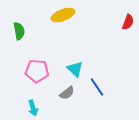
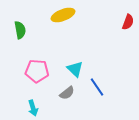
green semicircle: moved 1 px right, 1 px up
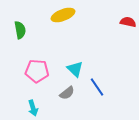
red semicircle: rotated 98 degrees counterclockwise
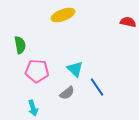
green semicircle: moved 15 px down
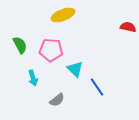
red semicircle: moved 5 px down
green semicircle: rotated 18 degrees counterclockwise
pink pentagon: moved 14 px right, 21 px up
gray semicircle: moved 10 px left, 7 px down
cyan arrow: moved 30 px up
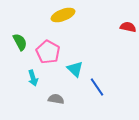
green semicircle: moved 3 px up
pink pentagon: moved 3 px left, 2 px down; rotated 25 degrees clockwise
gray semicircle: moved 1 px left, 1 px up; rotated 133 degrees counterclockwise
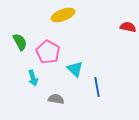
blue line: rotated 24 degrees clockwise
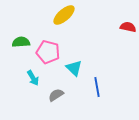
yellow ellipse: moved 1 px right; rotated 20 degrees counterclockwise
green semicircle: moved 1 px right; rotated 66 degrees counterclockwise
pink pentagon: rotated 15 degrees counterclockwise
cyan triangle: moved 1 px left, 1 px up
cyan arrow: rotated 14 degrees counterclockwise
gray semicircle: moved 4 px up; rotated 42 degrees counterclockwise
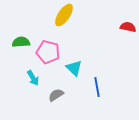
yellow ellipse: rotated 15 degrees counterclockwise
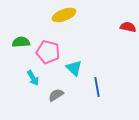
yellow ellipse: rotated 35 degrees clockwise
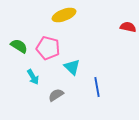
green semicircle: moved 2 px left, 4 px down; rotated 36 degrees clockwise
pink pentagon: moved 4 px up
cyan triangle: moved 2 px left, 1 px up
cyan arrow: moved 1 px up
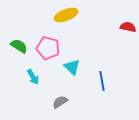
yellow ellipse: moved 2 px right
blue line: moved 5 px right, 6 px up
gray semicircle: moved 4 px right, 7 px down
